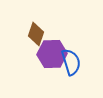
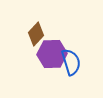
brown diamond: rotated 25 degrees clockwise
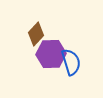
purple hexagon: moved 1 px left
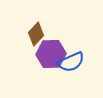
blue semicircle: rotated 84 degrees clockwise
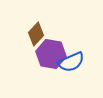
purple hexagon: rotated 12 degrees clockwise
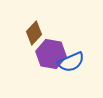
brown diamond: moved 2 px left, 1 px up
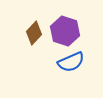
purple hexagon: moved 14 px right, 23 px up; rotated 8 degrees clockwise
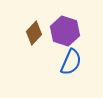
blue semicircle: rotated 44 degrees counterclockwise
